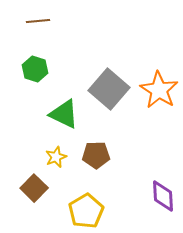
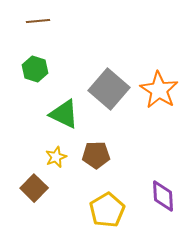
yellow pentagon: moved 21 px right, 1 px up
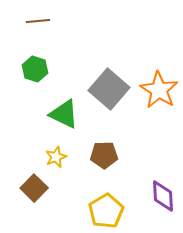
brown pentagon: moved 8 px right
yellow pentagon: moved 1 px left, 1 px down
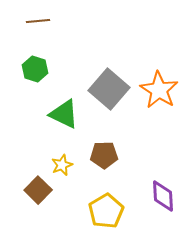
yellow star: moved 6 px right, 8 px down
brown square: moved 4 px right, 2 px down
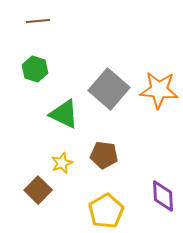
orange star: rotated 27 degrees counterclockwise
brown pentagon: rotated 8 degrees clockwise
yellow star: moved 2 px up
